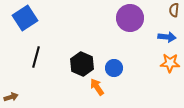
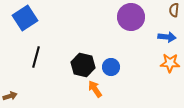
purple circle: moved 1 px right, 1 px up
black hexagon: moved 1 px right, 1 px down; rotated 10 degrees counterclockwise
blue circle: moved 3 px left, 1 px up
orange arrow: moved 2 px left, 2 px down
brown arrow: moved 1 px left, 1 px up
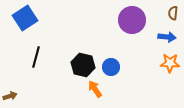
brown semicircle: moved 1 px left, 3 px down
purple circle: moved 1 px right, 3 px down
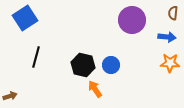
blue circle: moved 2 px up
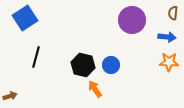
orange star: moved 1 px left, 1 px up
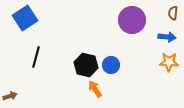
black hexagon: moved 3 px right
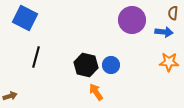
blue square: rotated 30 degrees counterclockwise
blue arrow: moved 3 px left, 5 px up
orange arrow: moved 1 px right, 3 px down
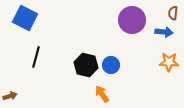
orange arrow: moved 6 px right, 2 px down
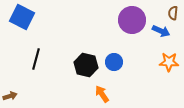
blue square: moved 3 px left, 1 px up
blue arrow: moved 3 px left, 1 px up; rotated 18 degrees clockwise
black line: moved 2 px down
blue circle: moved 3 px right, 3 px up
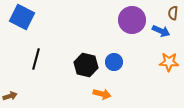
orange arrow: rotated 138 degrees clockwise
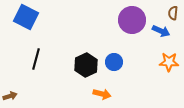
blue square: moved 4 px right
black hexagon: rotated 20 degrees clockwise
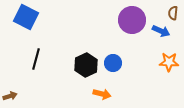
blue circle: moved 1 px left, 1 px down
